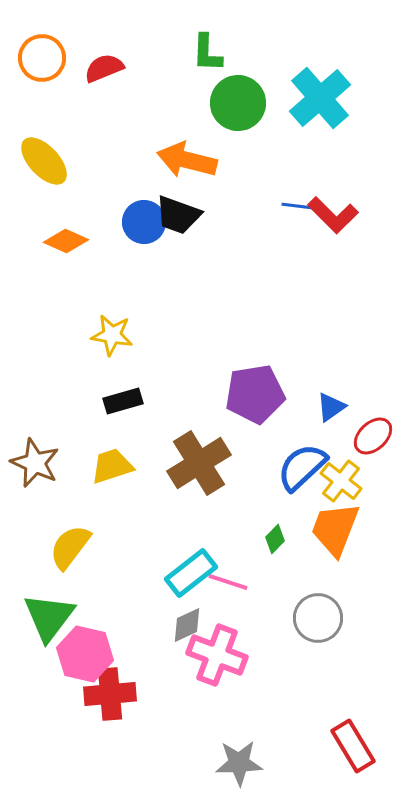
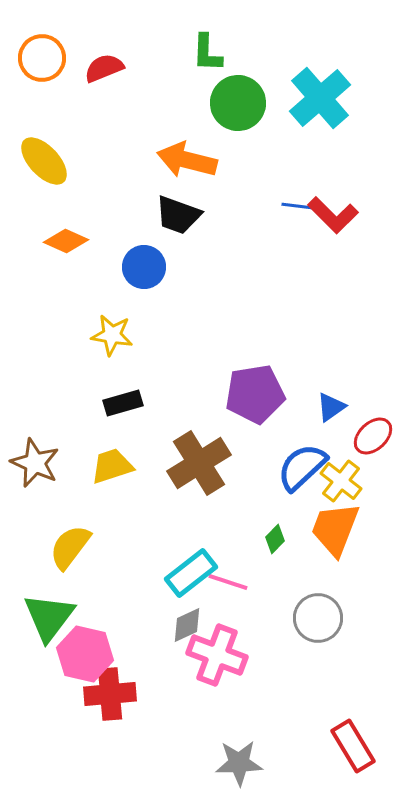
blue circle: moved 45 px down
black rectangle: moved 2 px down
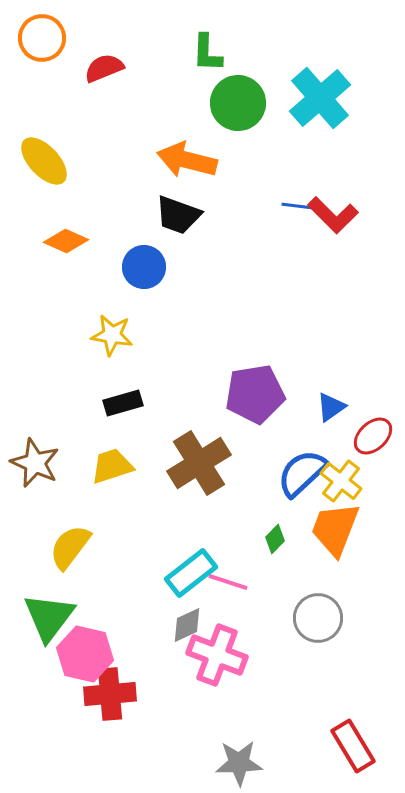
orange circle: moved 20 px up
blue semicircle: moved 6 px down
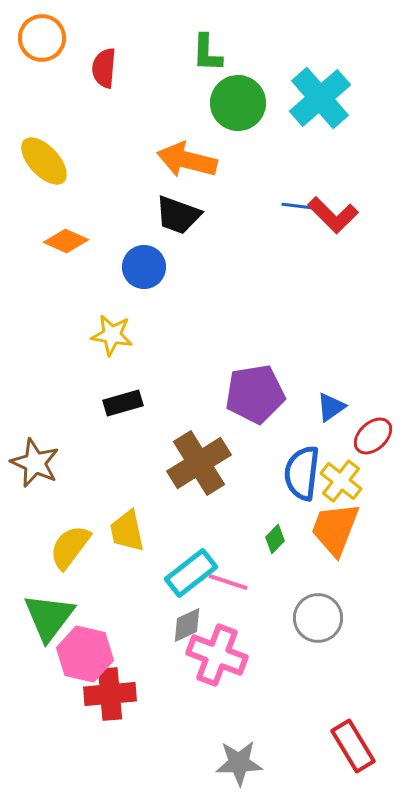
red semicircle: rotated 63 degrees counterclockwise
yellow trapezoid: moved 15 px right, 65 px down; rotated 84 degrees counterclockwise
blue semicircle: rotated 40 degrees counterclockwise
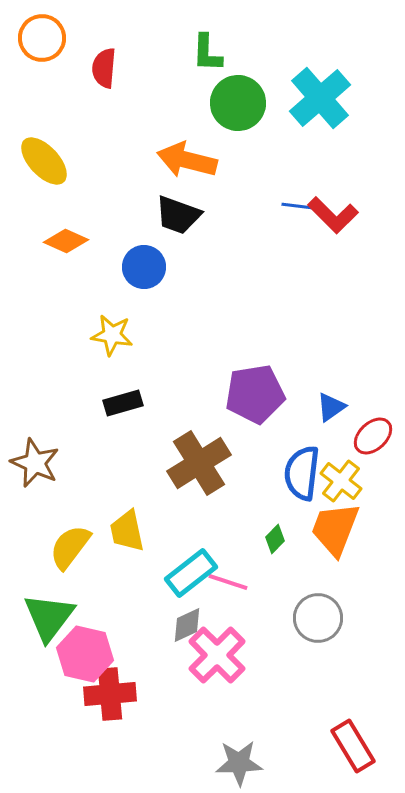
pink cross: rotated 24 degrees clockwise
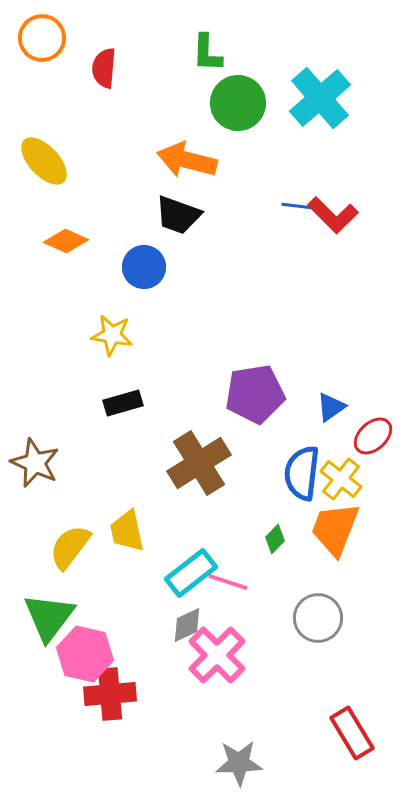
yellow cross: moved 2 px up
red rectangle: moved 1 px left, 13 px up
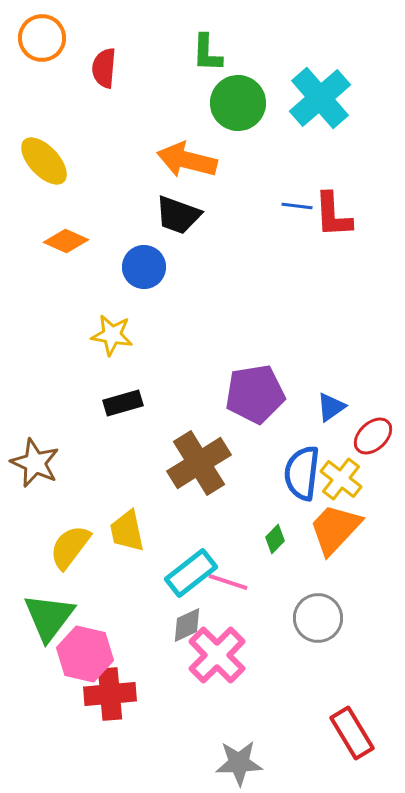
red L-shape: rotated 42 degrees clockwise
orange trapezoid: rotated 22 degrees clockwise
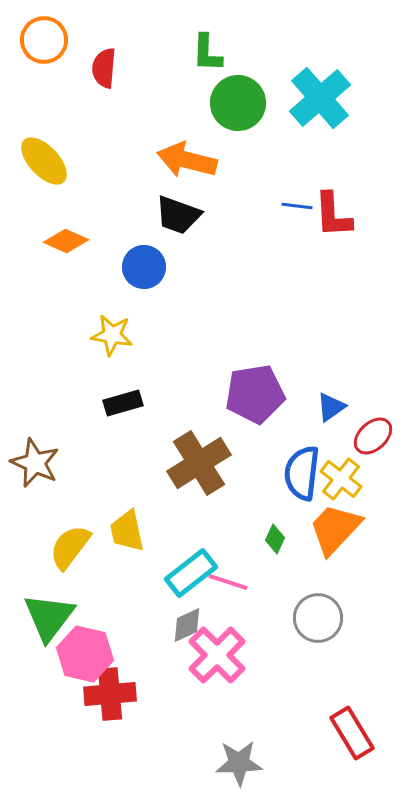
orange circle: moved 2 px right, 2 px down
green diamond: rotated 20 degrees counterclockwise
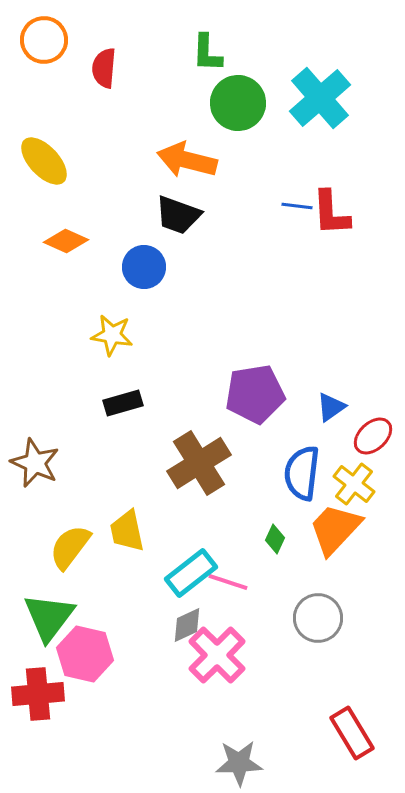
red L-shape: moved 2 px left, 2 px up
yellow cross: moved 13 px right, 5 px down
red cross: moved 72 px left
